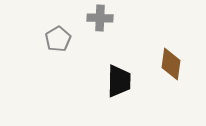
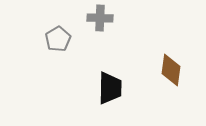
brown diamond: moved 6 px down
black trapezoid: moved 9 px left, 7 px down
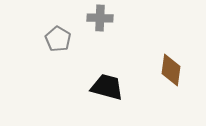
gray pentagon: rotated 10 degrees counterclockwise
black trapezoid: moved 3 px left, 1 px up; rotated 76 degrees counterclockwise
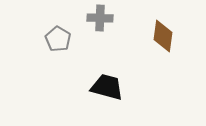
brown diamond: moved 8 px left, 34 px up
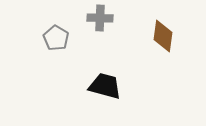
gray pentagon: moved 2 px left, 1 px up
black trapezoid: moved 2 px left, 1 px up
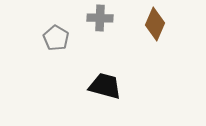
brown diamond: moved 8 px left, 12 px up; rotated 16 degrees clockwise
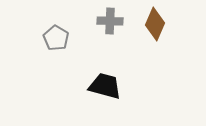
gray cross: moved 10 px right, 3 px down
